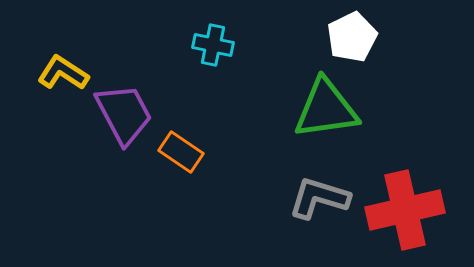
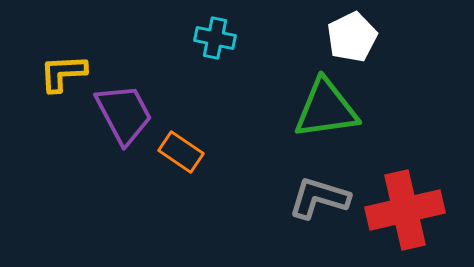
cyan cross: moved 2 px right, 7 px up
yellow L-shape: rotated 36 degrees counterclockwise
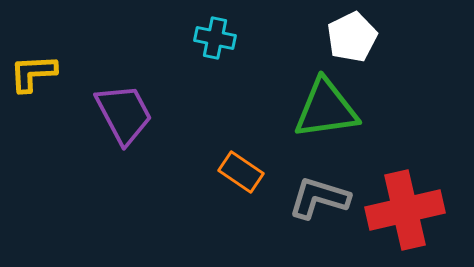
yellow L-shape: moved 30 px left
orange rectangle: moved 60 px right, 20 px down
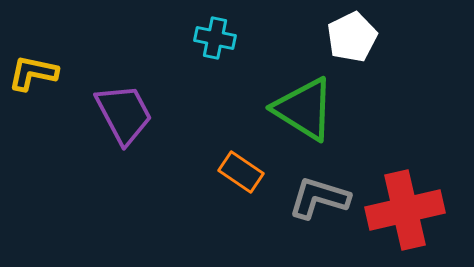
yellow L-shape: rotated 15 degrees clockwise
green triangle: moved 22 px left; rotated 40 degrees clockwise
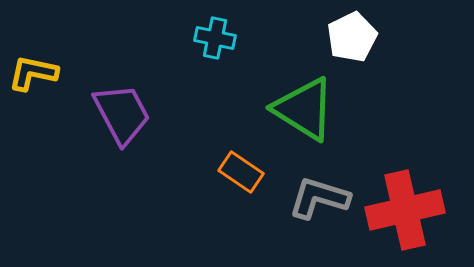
purple trapezoid: moved 2 px left
